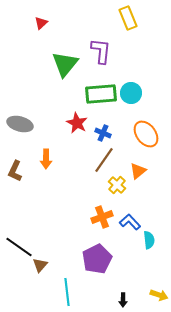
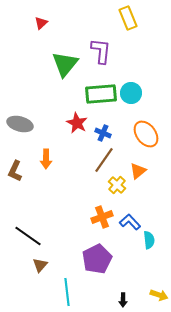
black line: moved 9 px right, 11 px up
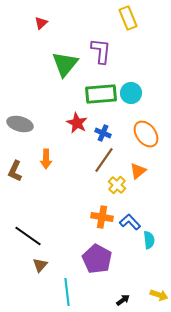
orange cross: rotated 30 degrees clockwise
purple pentagon: rotated 16 degrees counterclockwise
black arrow: rotated 128 degrees counterclockwise
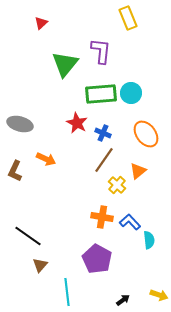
orange arrow: rotated 66 degrees counterclockwise
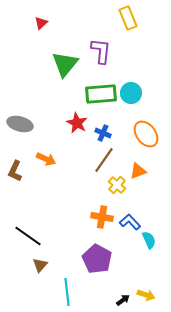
orange triangle: rotated 18 degrees clockwise
cyan semicircle: rotated 18 degrees counterclockwise
yellow arrow: moved 13 px left
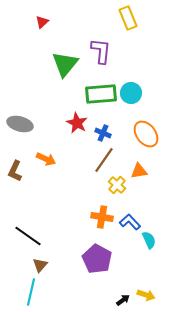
red triangle: moved 1 px right, 1 px up
orange triangle: moved 1 px right; rotated 12 degrees clockwise
cyan line: moved 36 px left; rotated 20 degrees clockwise
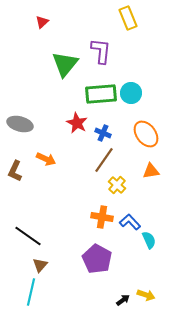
orange triangle: moved 12 px right
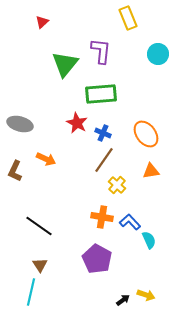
cyan circle: moved 27 px right, 39 px up
black line: moved 11 px right, 10 px up
brown triangle: rotated 14 degrees counterclockwise
